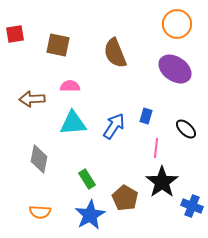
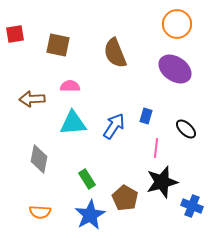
black star: rotated 20 degrees clockwise
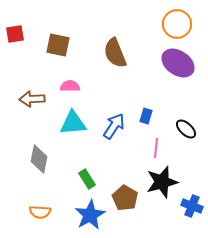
purple ellipse: moved 3 px right, 6 px up
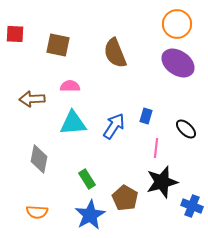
red square: rotated 12 degrees clockwise
orange semicircle: moved 3 px left
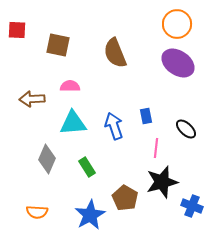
red square: moved 2 px right, 4 px up
blue rectangle: rotated 28 degrees counterclockwise
blue arrow: rotated 52 degrees counterclockwise
gray diamond: moved 8 px right; rotated 12 degrees clockwise
green rectangle: moved 12 px up
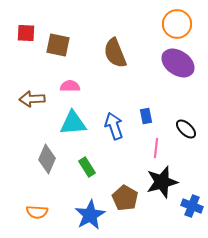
red square: moved 9 px right, 3 px down
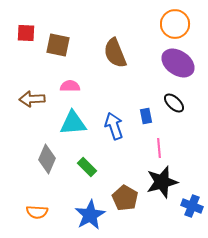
orange circle: moved 2 px left
black ellipse: moved 12 px left, 26 px up
pink line: moved 3 px right; rotated 12 degrees counterclockwise
green rectangle: rotated 12 degrees counterclockwise
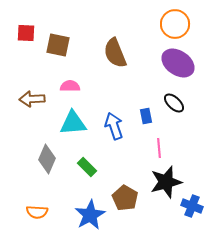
black star: moved 4 px right
